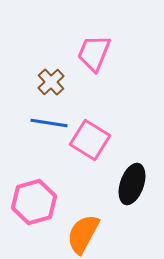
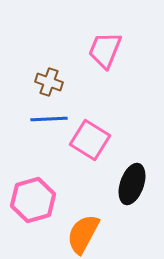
pink trapezoid: moved 11 px right, 3 px up
brown cross: moved 2 px left; rotated 28 degrees counterclockwise
blue line: moved 4 px up; rotated 12 degrees counterclockwise
pink hexagon: moved 1 px left, 2 px up
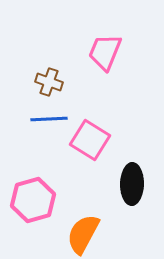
pink trapezoid: moved 2 px down
black ellipse: rotated 18 degrees counterclockwise
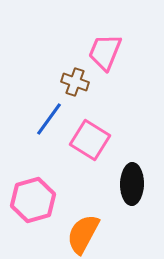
brown cross: moved 26 px right
blue line: rotated 51 degrees counterclockwise
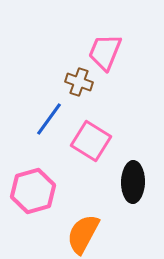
brown cross: moved 4 px right
pink square: moved 1 px right, 1 px down
black ellipse: moved 1 px right, 2 px up
pink hexagon: moved 9 px up
